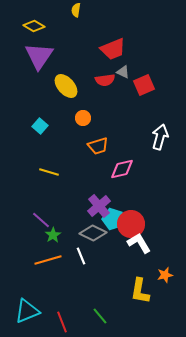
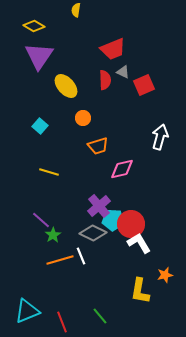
red semicircle: rotated 84 degrees counterclockwise
cyan pentagon: moved 1 px down; rotated 15 degrees counterclockwise
orange line: moved 12 px right
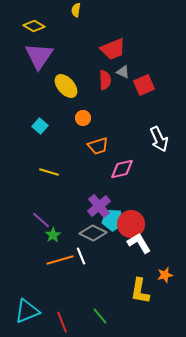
white arrow: moved 1 px left, 2 px down; rotated 140 degrees clockwise
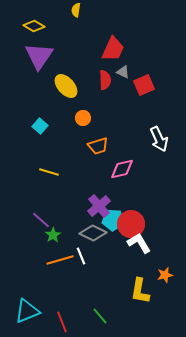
red trapezoid: rotated 44 degrees counterclockwise
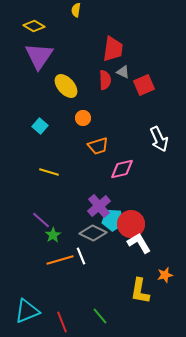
red trapezoid: rotated 16 degrees counterclockwise
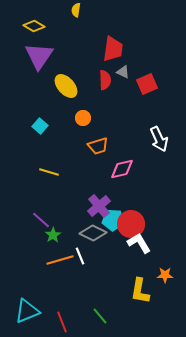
red square: moved 3 px right, 1 px up
white line: moved 1 px left
orange star: rotated 14 degrees clockwise
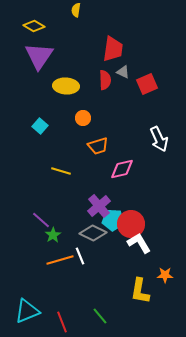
yellow ellipse: rotated 45 degrees counterclockwise
yellow line: moved 12 px right, 1 px up
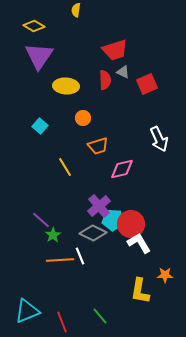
red trapezoid: moved 2 px right, 1 px down; rotated 64 degrees clockwise
yellow line: moved 4 px right, 4 px up; rotated 42 degrees clockwise
orange line: rotated 12 degrees clockwise
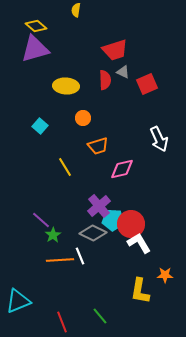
yellow diamond: moved 2 px right; rotated 10 degrees clockwise
purple triangle: moved 4 px left, 7 px up; rotated 40 degrees clockwise
cyan triangle: moved 9 px left, 10 px up
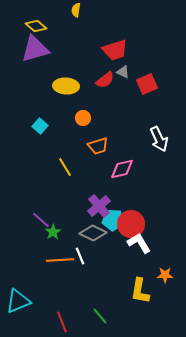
red semicircle: rotated 54 degrees clockwise
green star: moved 3 px up
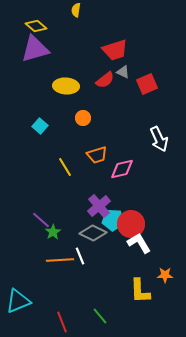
orange trapezoid: moved 1 px left, 9 px down
yellow L-shape: rotated 12 degrees counterclockwise
